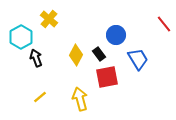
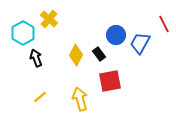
red line: rotated 12 degrees clockwise
cyan hexagon: moved 2 px right, 4 px up
blue trapezoid: moved 2 px right, 16 px up; rotated 120 degrees counterclockwise
red square: moved 3 px right, 4 px down
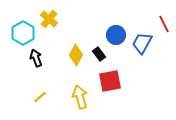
blue trapezoid: moved 2 px right
yellow arrow: moved 2 px up
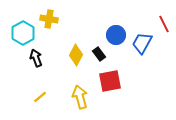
yellow cross: rotated 30 degrees counterclockwise
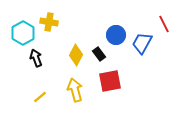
yellow cross: moved 3 px down
yellow arrow: moved 5 px left, 7 px up
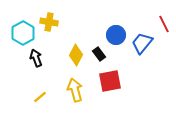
blue trapezoid: rotated 10 degrees clockwise
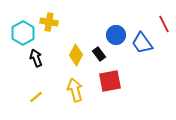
blue trapezoid: rotated 75 degrees counterclockwise
yellow line: moved 4 px left
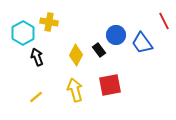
red line: moved 3 px up
black rectangle: moved 4 px up
black arrow: moved 1 px right, 1 px up
red square: moved 4 px down
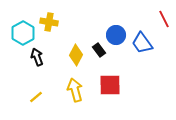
red line: moved 2 px up
red square: rotated 10 degrees clockwise
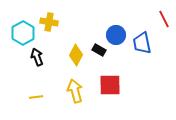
blue trapezoid: rotated 25 degrees clockwise
black rectangle: rotated 24 degrees counterclockwise
yellow arrow: moved 1 px down
yellow line: rotated 32 degrees clockwise
